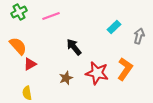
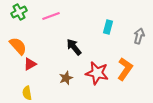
cyan rectangle: moved 6 px left; rotated 32 degrees counterclockwise
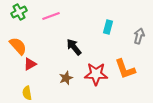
orange L-shape: rotated 125 degrees clockwise
red star: moved 1 px left, 1 px down; rotated 10 degrees counterclockwise
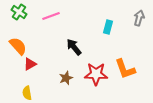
green cross: rotated 28 degrees counterclockwise
gray arrow: moved 18 px up
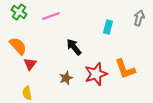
red triangle: rotated 24 degrees counterclockwise
red star: rotated 20 degrees counterclockwise
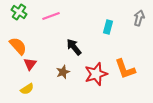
brown star: moved 3 px left, 6 px up
yellow semicircle: moved 4 px up; rotated 112 degrees counterclockwise
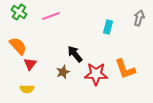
black arrow: moved 1 px right, 7 px down
red star: rotated 20 degrees clockwise
yellow semicircle: rotated 32 degrees clockwise
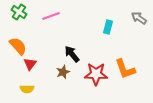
gray arrow: rotated 70 degrees counterclockwise
black arrow: moved 3 px left
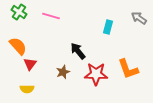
pink line: rotated 36 degrees clockwise
black arrow: moved 6 px right, 3 px up
orange L-shape: moved 3 px right
